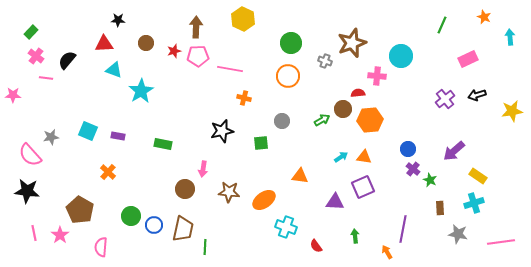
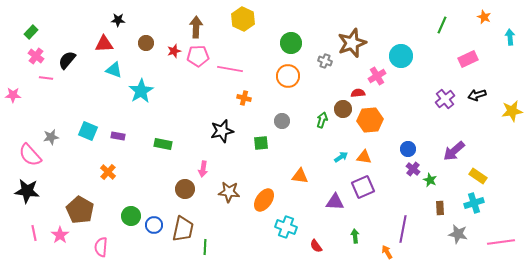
pink cross at (377, 76): rotated 36 degrees counterclockwise
green arrow at (322, 120): rotated 42 degrees counterclockwise
orange ellipse at (264, 200): rotated 20 degrees counterclockwise
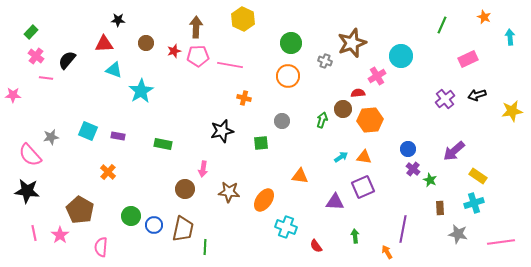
pink line at (230, 69): moved 4 px up
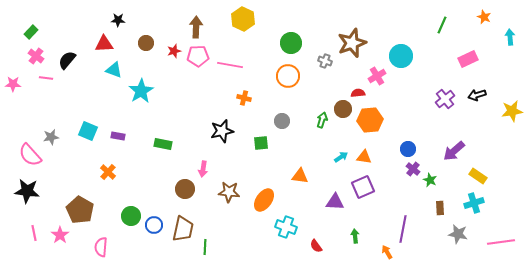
pink star at (13, 95): moved 11 px up
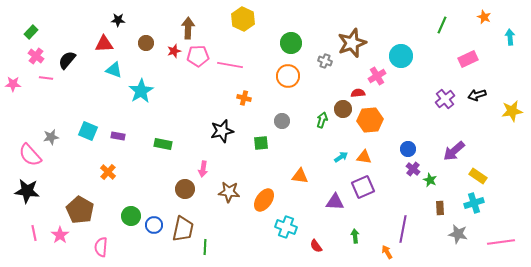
brown arrow at (196, 27): moved 8 px left, 1 px down
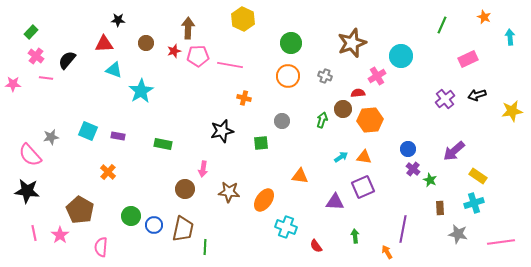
gray cross at (325, 61): moved 15 px down
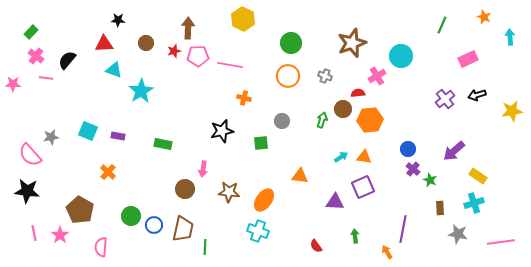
cyan cross at (286, 227): moved 28 px left, 4 px down
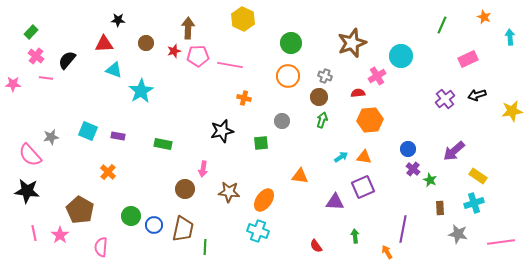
brown circle at (343, 109): moved 24 px left, 12 px up
